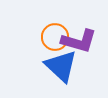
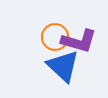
blue triangle: moved 2 px right
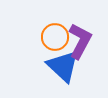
purple L-shape: moved 1 px right; rotated 78 degrees counterclockwise
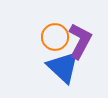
blue triangle: moved 1 px down
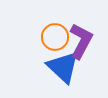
purple L-shape: moved 1 px right
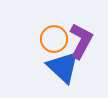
orange circle: moved 1 px left, 2 px down
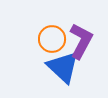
orange circle: moved 2 px left
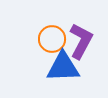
blue triangle: rotated 45 degrees counterclockwise
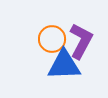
blue triangle: moved 1 px right, 2 px up
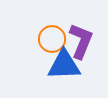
purple L-shape: rotated 6 degrees counterclockwise
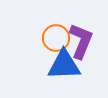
orange circle: moved 4 px right, 1 px up
